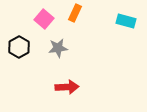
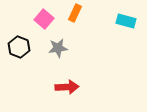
black hexagon: rotated 10 degrees counterclockwise
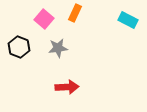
cyan rectangle: moved 2 px right, 1 px up; rotated 12 degrees clockwise
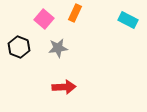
red arrow: moved 3 px left
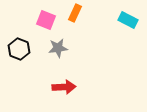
pink square: moved 2 px right, 1 px down; rotated 18 degrees counterclockwise
black hexagon: moved 2 px down
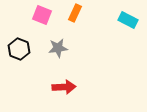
pink square: moved 4 px left, 5 px up
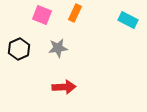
black hexagon: rotated 15 degrees clockwise
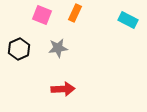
red arrow: moved 1 px left, 2 px down
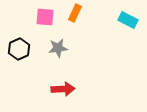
pink square: moved 3 px right, 2 px down; rotated 18 degrees counterclockwise
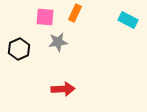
gray star: moved 6 px up
